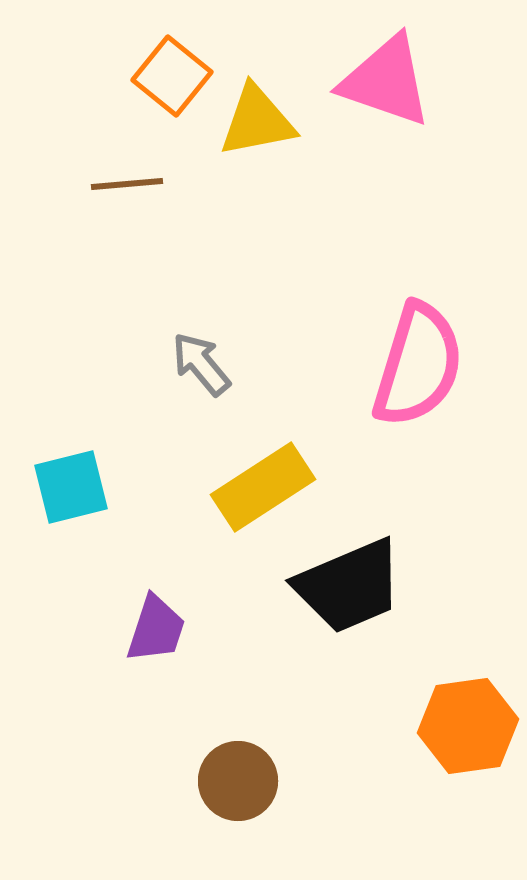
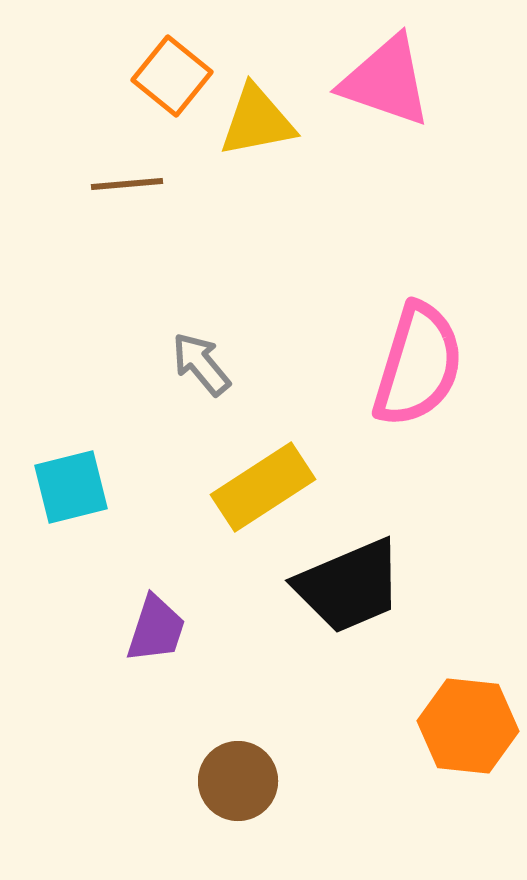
orange hexagon: rotated 14 degrees clockwise
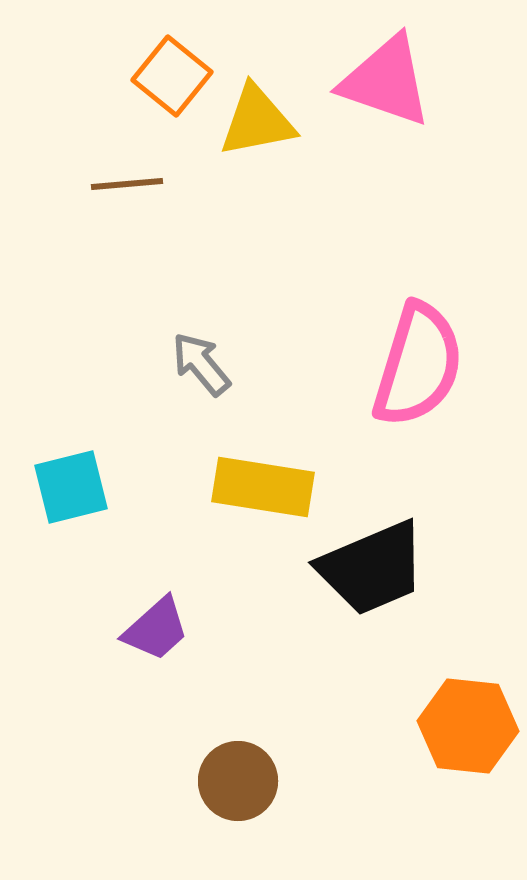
yellow rectangle: rotated 42 degrees clockwise
black trapezoid: moved 23 px right, 18 px up
purple trapezoid: rotated 30 degrees clockwise
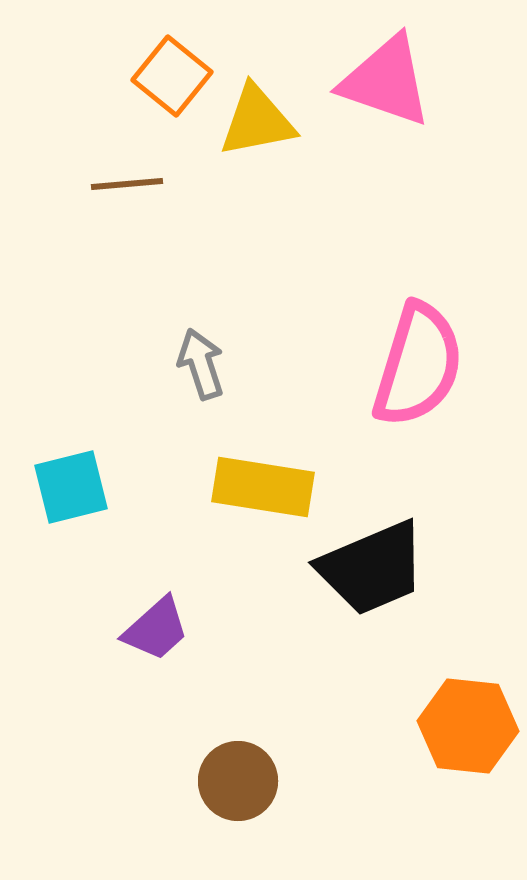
gray arrow: rotated 22 degrees clockwise
